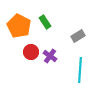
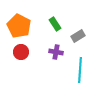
green rectangle: moved 10 px right, 2 px down
red circle: moved 10 px left
purple cross: moved 6 px right, 4 px up; rotated 24 degrees counterclockwise
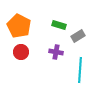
green rectangle: moved 4 px right, 1 px down; rotated 40 degrees counterclockwise
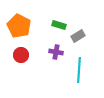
red circle: moved 3 px down
cyan line: moved 1 px left
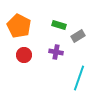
red circle: moved 3 px right
cyan line: moved 8 px down; rotated 15 degrees clockwise
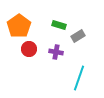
orange pentagon: rotated 10 degrees clockwise
red circle: moved 5 px right, 6 px up
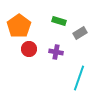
green rectangle: moved 4 px up
gray rectangle: moved 2 px right, 3 px up
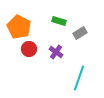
orange pentagon: moved 1 px down; rotated 10 degrees counterclockwise
purple cross: rotated 24 degrees clockwise
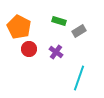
gray rectangle: moved 1 px left, 2 px up
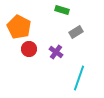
green rectangle: moved 3 px right, 11 px up
gray rectangle: moved 3 px left, 1 px down
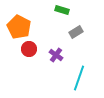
purple cross: moved 3 px down
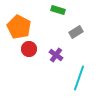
green rectangle: moved 4 px left
